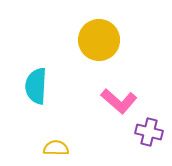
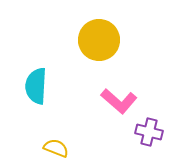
yellow semicircle: rotated 20 degrees clockwise
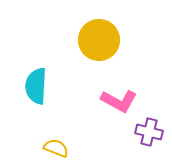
pink L-shape: rotated 12 degrees counterclockwise
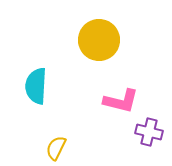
pink L-shape: moved 2 px right; rotated 15 degrees counterclockwise
yellow semicircle: rotated 85 degrees counterclockwise
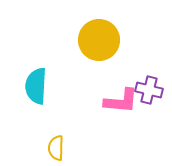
pink L-shape: rotated 9 degrees counterclockwise
purple cross: moved 42 px up
yellow semicircle: rotated 25 degrees counterclockwise
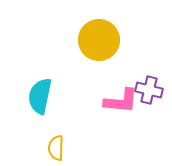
cyan semicircle: moved 4 px right, 10 px down; rotated 9 degrees clockwise
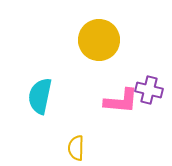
yellow semicircle: moved 20 px right
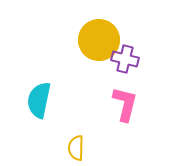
purple cross: moved 24 px left, 31 px up
cyan semicircle: moved 1 px left, 4 px down
pink L-shape: moved 4 px right, 3 px down; rotated 81 degrees counterclockwise
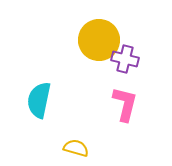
yellow semicircle: rotated 105 degrees clockwise
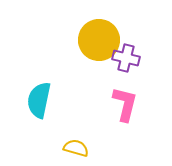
purple cross: moved 1 px right, 1 px up
